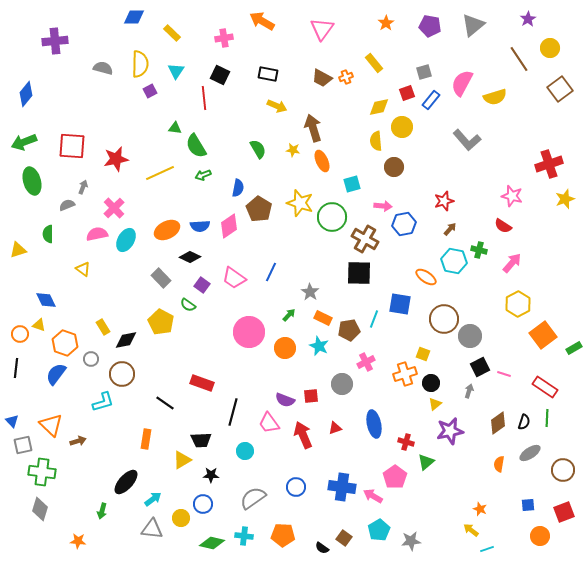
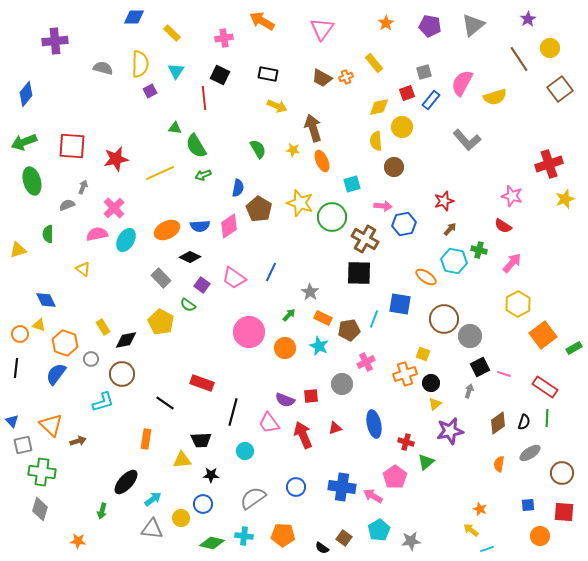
yellow triangle at (182, 460): rotated 24 degrees clockwise
brown circle at (563, 470): moved 1 px left, 3 px down
red square at (564, 512): rotated 25 degrees clockwise
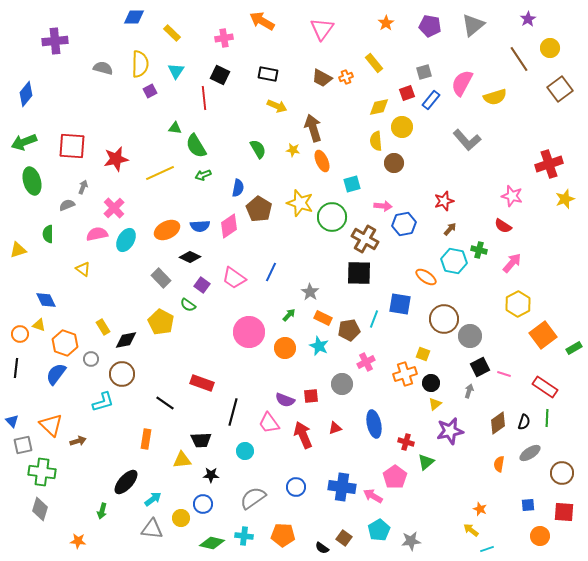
brown circle at (394, 167): moved 4 px up
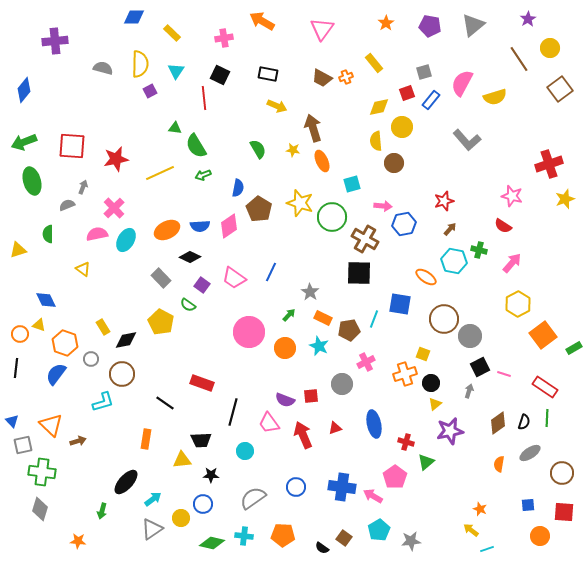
blue diamond at (26, 94): moved 2 px left, 4 px up
gray triangle at (152, 529): rotated 40 degrees counterclockwise
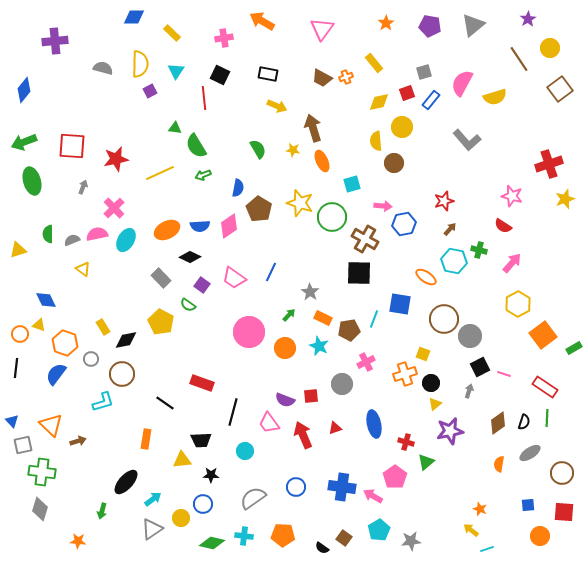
yellow diamond at (379, 107): moved 5 px up
gray semicircle at (67, 205): moved 5 px right, 35 px down
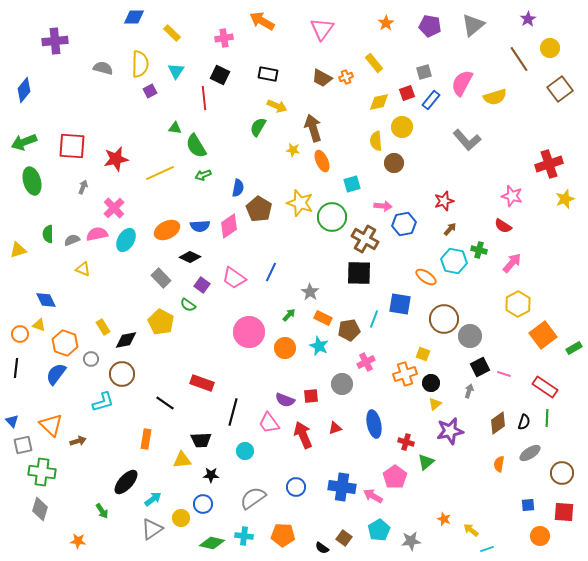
green semicircle at (258, 149): moved 22 px up; rotated 120 degrees counterclockwise
yellow triangle at (83, 269): rotated 14 degrees counterclockwise
orange star at (480, 509): moved 36 px left, 10 px down
green arrow at (102, 511): rotated 49 degrees counterclockwise
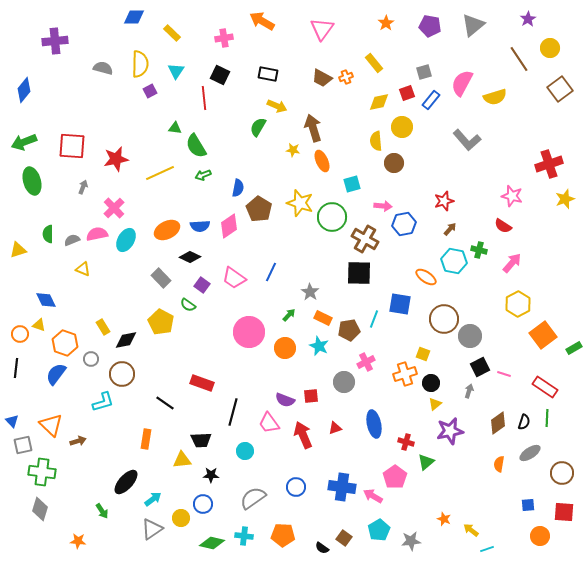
gray circle at (342, 384): moved 2 px right, 2 px up
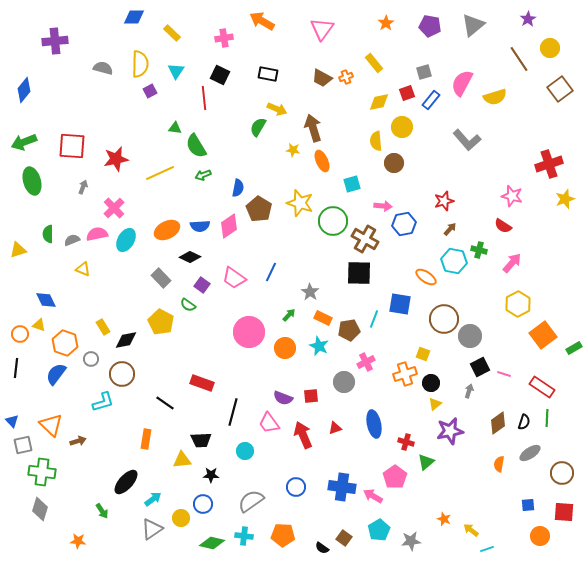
yellow arrow at (277, 106): moved 3 px down
green circle at (332, 217): moved 1 px right, 4 px down
red rectangle at (545, 387): moved 3 px left
purple semicircle at (285, 400): moved 2 px left, 2 px up
gray semicircle at (253, 498): moved 2 px left, 3 px down
